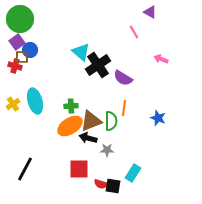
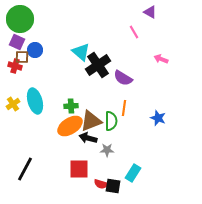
purple square: rotated 28 degrees counterclockwise
blue circle: moved 5 px right
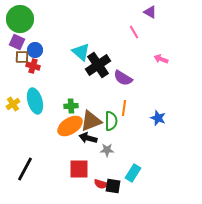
red cross: moved 18 px right
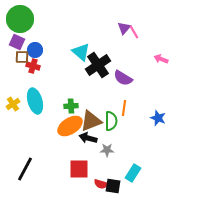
purple triangle: moved 26 px left, 16 px down; rotated 40 degrees clockwise
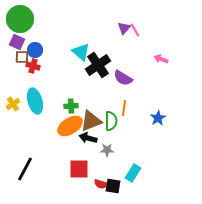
pink line: moved 1 px right, 2 px up
blue star: rotated 21 degrees clockwise
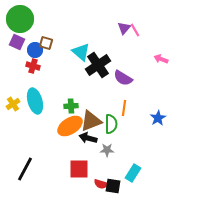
brown square: moved 24 px right, 14 px up; rotated 16 degrees clockwise
green semicircle: moved 3 px down
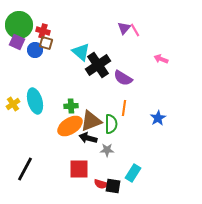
green circle: moved 1 px left, 6 px down
red cross: moved 10 px right, 35 px up
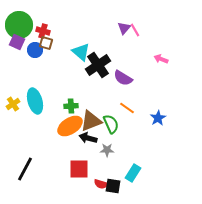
orange line: moved 3 px right; rotated 63 degrees counterclockwise
green semicircle: rotated 24 degrees counterclockwise
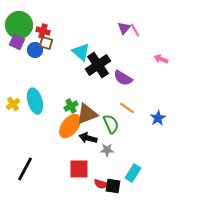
green cross: rotated 24 degrees counterclockwise
brown triangle: moved 4 px left, 7 px up
orange ellipse: rotated 20 degrees counterclockwise
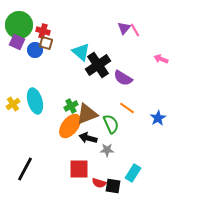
red semicircle: moved 2 px left, 1 px up
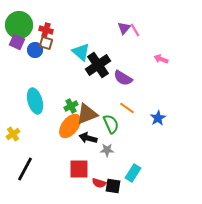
red cross: moved 3 px right, 1 px up
yellow cross: moved 30 px down
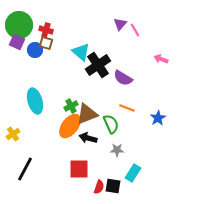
purple triangle: moved 4 px left, 4 px up
orange line: rotated 14 degrees counterclockwise
gray star: moved 10 px right
red semicircle: moved 4 px down; rotated 88 degrees counterclockwise
